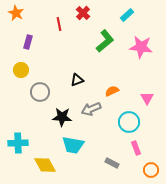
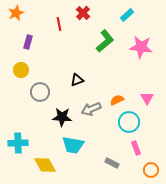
orange star: rotated 21 degrees clockwise
orange semicircle: moved 5 px right, 9 px down
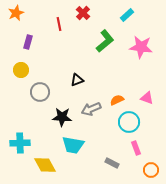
pink triangle: rotated 40 degrees counterclockwise
cyan cross: moved 2 px right
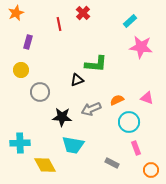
cyan rectangle: moved 3 px right, 6 px down
green L-shape: moved 9 px left, 23 px down; rotated 45 degrees clockwise
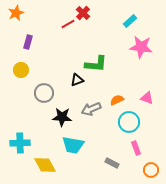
red line: moved 9 px right; rotated 72 degrees clockwise
gray circle: moved 4 px right, 1 px down
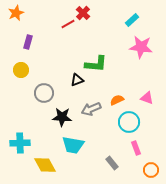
cyan rectangle: moved 2 px right, 1 px up
gray rectangle: rotated 24 degrees clockwise
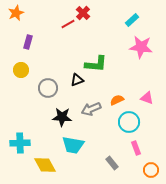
gray circle: moved 4 px right, 5 px up
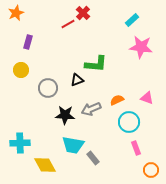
black star: moved 3 px right, 2 px up
gray rectangle: moved 19 px left, 5 px up
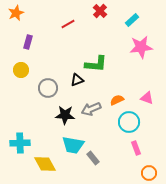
red cross: moved 17 px right, 2 px up
pink star: rotated 15 degrees counterclockwise
yellow diamond: moved 1 px up
orange circle: moved 2 px left, 3 px down
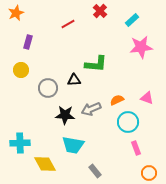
black triangle: moved 3 px left; rotated 16 degrees clockwise
cyan circle: moved 1 px left
gray rectangle: moved 2 px right, 13 px down
